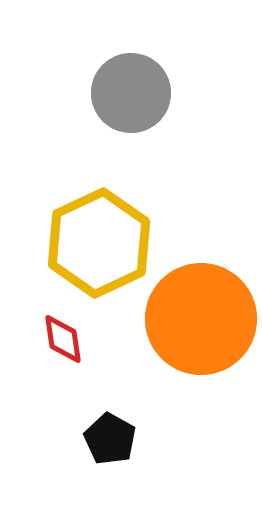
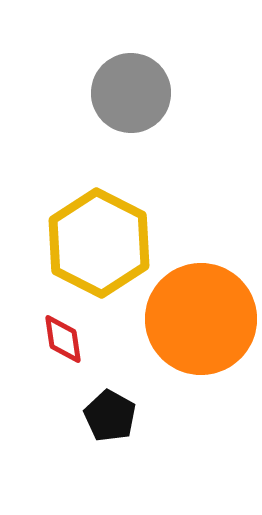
yellow hexagon: rotated 8 degrees counterclockwise
black pentagon: moved 23 px up
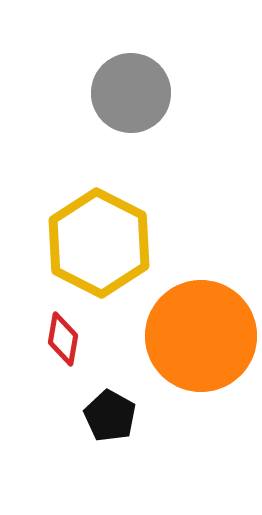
orange circle: moved 17 px down
red diamond: rotated 18 degrees clockwise
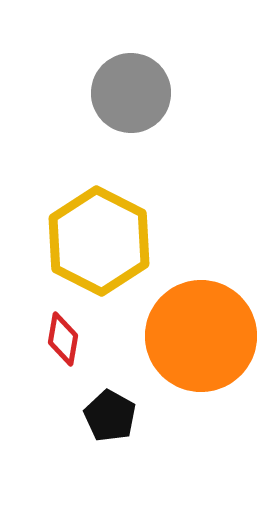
yellow hexagon: moved 2 px up
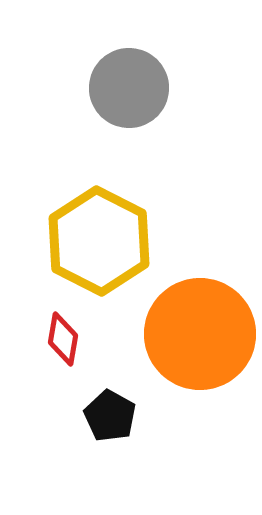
gray circle: moved 2 px left, 5 px up
orange circle: moved 1 px left, 2 px up
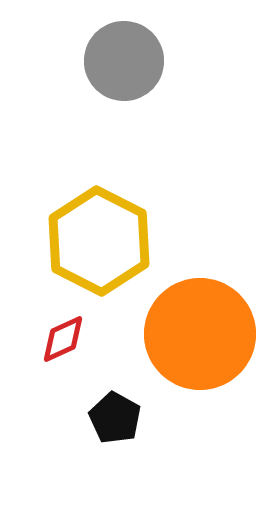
gray circle: moved 5 px left, 27 px up
red diamond: rotated 56 degrees clockwise
black pentagon: moved 5 px right, 2 px down
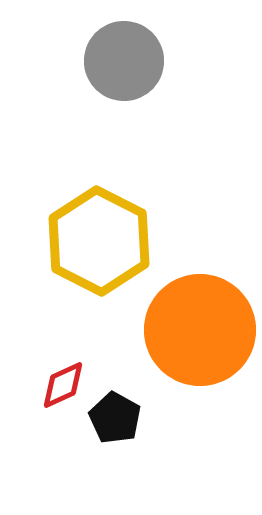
orange circle: moved 4 px up
red diamond: moved 46 px down
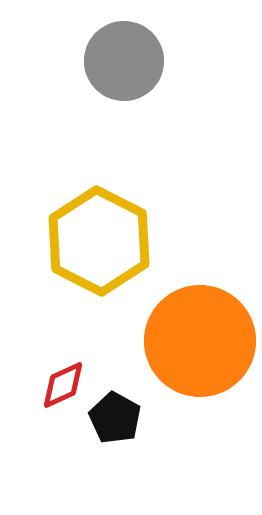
orange circle: moved 11 px down
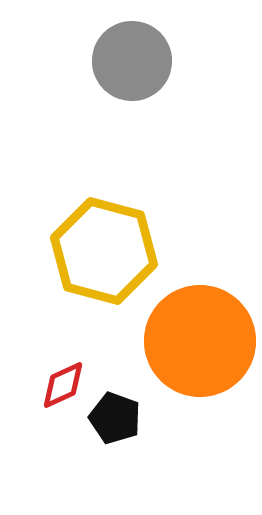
gray circle: moved 8 px right
yellow hexagon: moved 5 px right, 10 px down; rotated 12 degrees counterclockwise
black pentagon: rotated 9 degrees counterclockwise
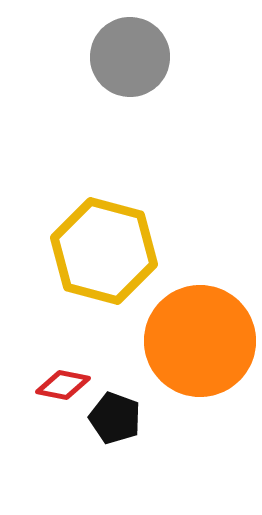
gray circle: moved 2 px left, 4 px up
red diamond: rotated 36 degrees clockwise
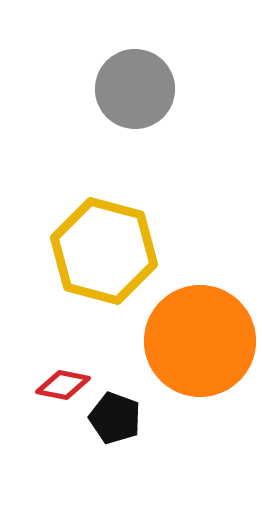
gray circle: moved 5 px right, 32 px down
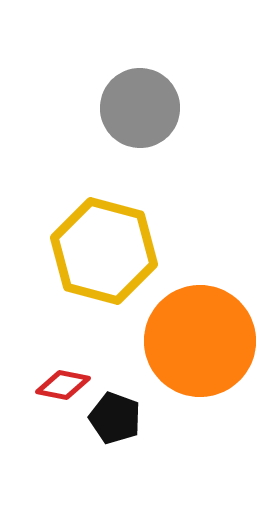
gray circle: moved 5 px right, 19 px down
